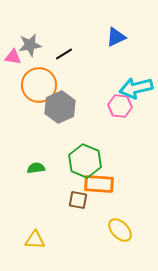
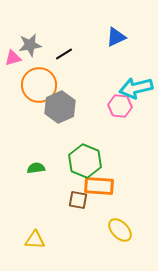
pink triangle: moved 1 px down; rotated 24 degrees counterclockwise
orange rectangle: moved 2 px down
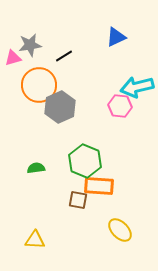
black line: moved 2 px down
cyan arrow: moved 1 px right, 1 px up
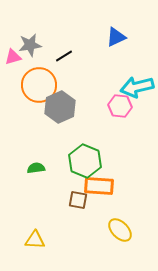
pink triangle: moved 1 px up
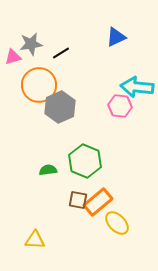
gray star: moved 1 px right, 1 px up
black line: moved 3 px left, 3 px up
cyan arrow: rotated 20 degrees clockwise
green semicircle: moved 12 px right, 2 px down
orange rectangle: moved 1 px left, 16 px down; rotated 44 degrees counterclockwise
yellow ellipse: moved 3 px left, 7 px up
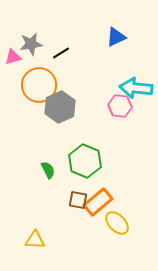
cyan arrow: moved 1 px left, 1 px down
green semicircle: rotated 72 degrees clockwise
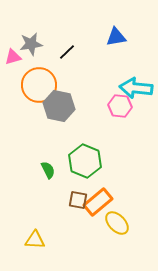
blue triangle: rotated 15 degrees clockwise
black line: moved 6 px right, 1 px up; rotated 12 degrees counterclockwise
gray hexagon: moved 1 px left, 1 px up; rotated 24 degrees counterclockwise
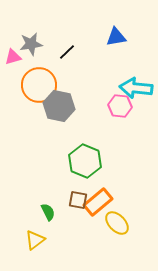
green semicircle: moved 42 px down
yellow triangle: rotated 40 degrees counterclockwise
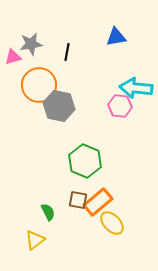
black line: rotated 36 degrees counterclockwise
yellow ellipse: moved 5 px left
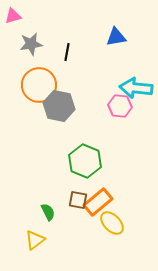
pink triangle: moved 41 px up
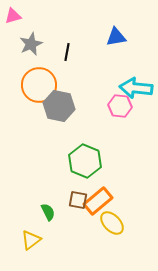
gray star: rotated 15 degrees counterclockwise
orange rectangle: moved 1 px up
yellow triangle: moved 4 px left
